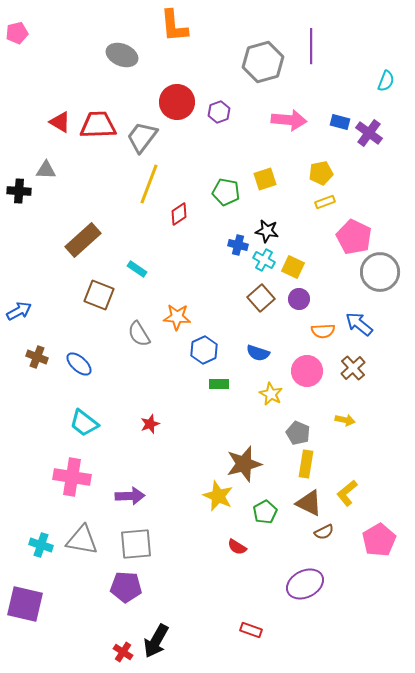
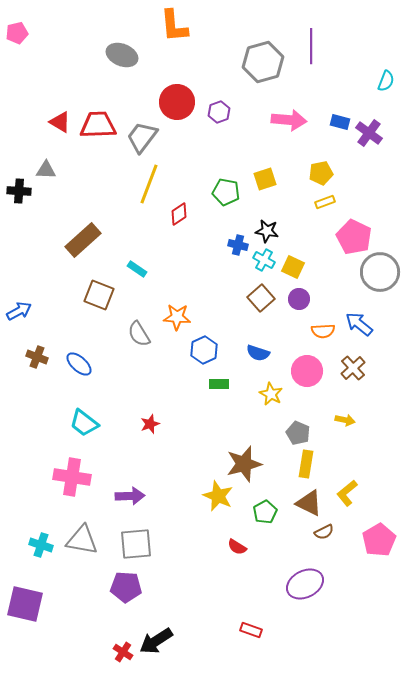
black arrow at (156, 641): rotated 28 degrees clockwise
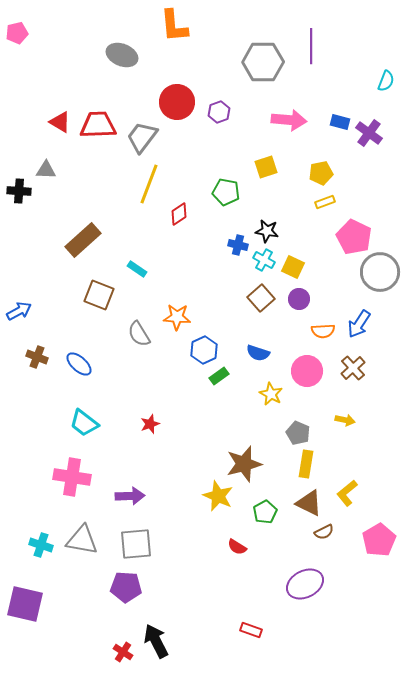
gray hexagon at (263, 62): rotated 15 degrees clockwise
yellow square at (265, 179): moved 1 px right, 12 px up
blue arrow at (359, 324): rotated 96 degrees counterclockwise
green rectangle at (219, 384): moved 8 px up; rotated 36 degrees counterclockwise
black arrow at (156, 641): rotated 96 degrees clockwise
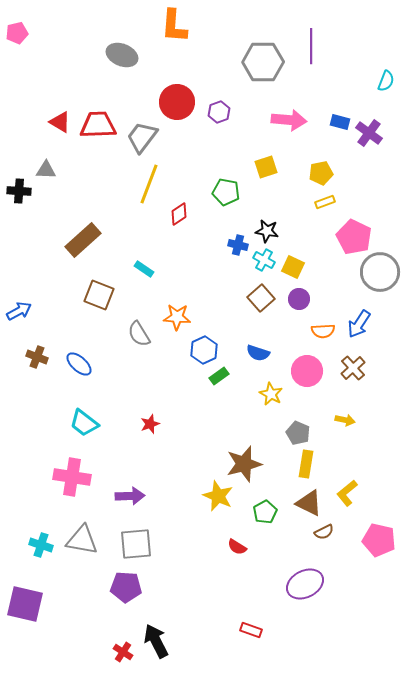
orange L-shape at (174, 26): rotated 9 degrees clockwise
cyan rectangle at (137, 269): moved 7 px right
pink pentagon at (379, 540): rotated 28 degrees counterclockwise
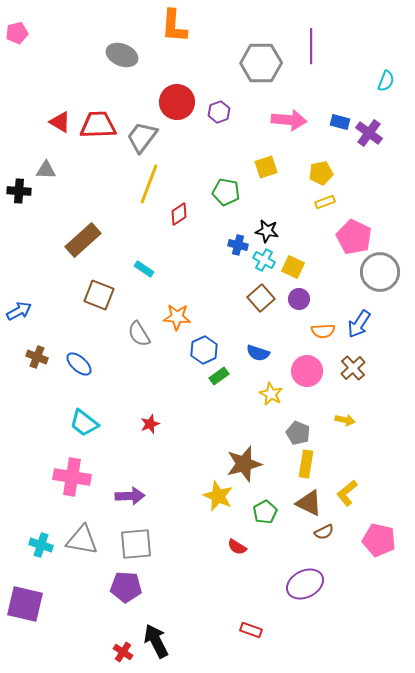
gray hexagon at (263, 62): moved 2 px left, 1 px down
